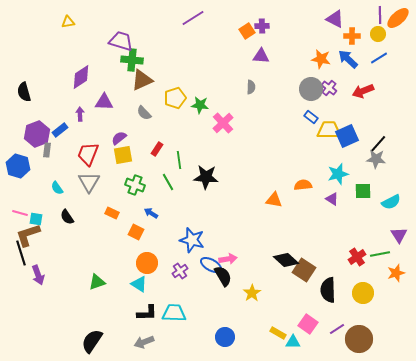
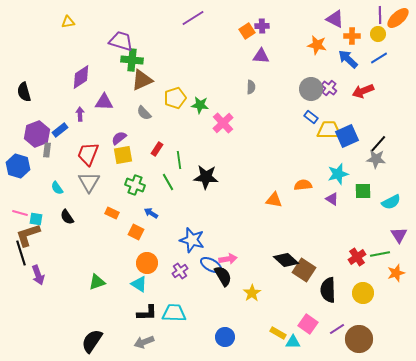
orange star at (321, 59): moved 4 px left, 14 px up
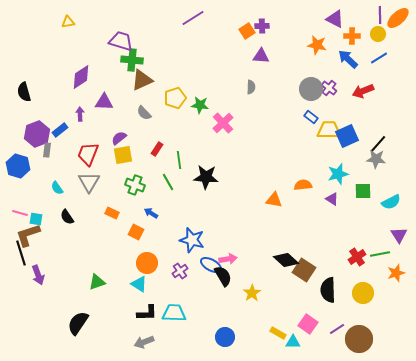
black semicircle at (92, 341): moved 14 px left, 18 px up
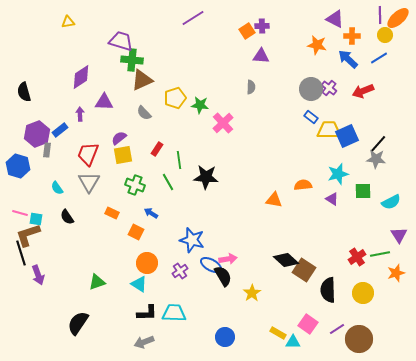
yellow circle at (378, 34): moved 7 px right, 1 px down
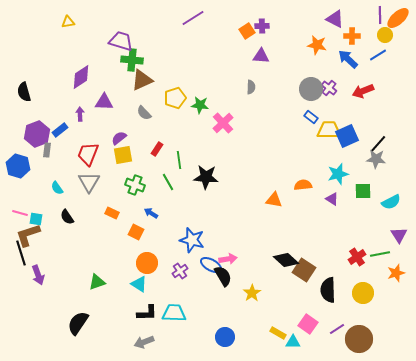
blue line at (379, 58): moved 1 px left, 3 px up
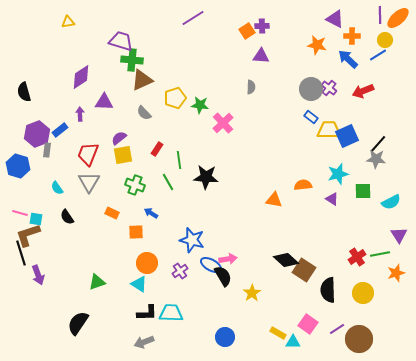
yellow circle at (385, 35): moved 5 px down
orange square at (136, 232): rotated 28 degrees counterclockwise
cyan trapezoid at (174, 313): moved 3 px left
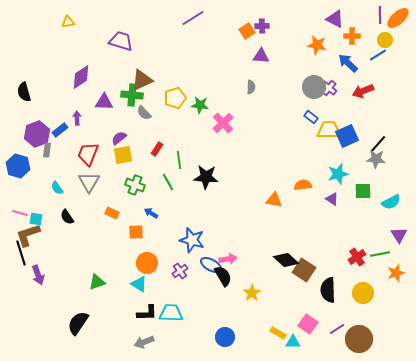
blue arrow at (348, 59): moved 4 px down
green cross at (132, 60): moved 35 px down
gray circle at (311, 89): moved 3 px right, 2 px up
purple arrow at (80, 114): moved 3 px left, 4 px down
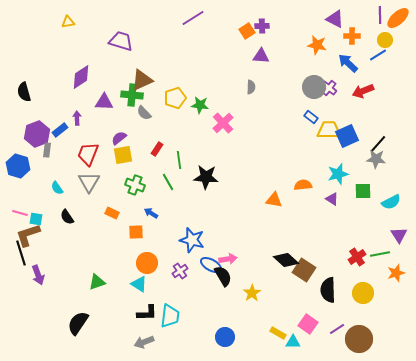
cyan trapezoid at (171, 313): moved 1 px left, 3 px down; rotated 95 degrees clockwise
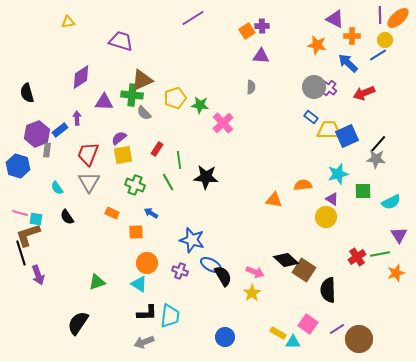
red arrow at (363, 91): moved 1 px right, 2 px down
black semicircle at (24, 92): moved 3 px right, 1 px down
pink arrow at (228, 259): moved 27 px right, 13 px down; rotated 30 degrees clockwise
purple cross at (180, 271): rotated 35 degrees counterclockwise
yellow circle at (363, 293): moved 37 px left, 76 px up
